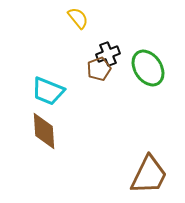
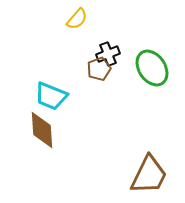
yellow semicircle: moved 1 px left, 1 px down; rotated 80 degrees clockwise
green ellipse: moved 4 px right
cyan trapezoid: moved 3 px right, 5 px down
brown diamond: moved 2 px left, 1 px up
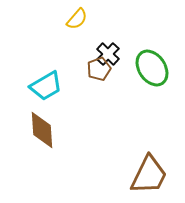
black cross: rotated 25 degrees counterclockwise
cyan trapezoid: moved 5 px left, 10 px up; rotated 52 degrees counterclockwise
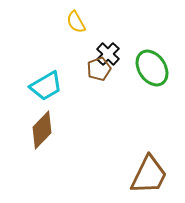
yellow semicircle: moved 1 px left, 3 px down; rotated 110 degrees clockwise
brown diamond: rotated 48 degrees clockwise
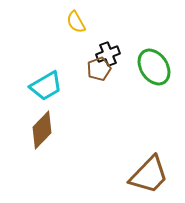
black cross: rotated 25 degrees clockwise
green ellipse: moved 2 px right, 1 px up
brown trapezoid: rotated 18 degrees clockwise
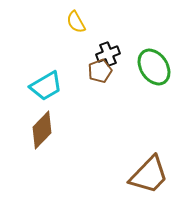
brown pentagon: moved 1 px right, 2 px down
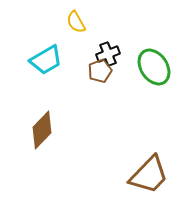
cyan trapezoid: moved 26 px up
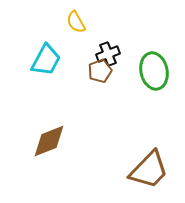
cyan trapezoid: rotated 32 degrees counterclockwise
green ellipse: moved 4 px down; rotated 21 degrees clockwise
brown diamond: moved 7 px right, 11 px down; rotated 24 degrees clockwise
brown trapezoid: moved 5 px up
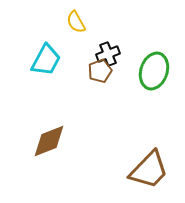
green ellipse: rotated 30 degrees clockwise
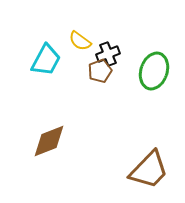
yellow semicircle: moved 4 px right, 19 px down; rotated 25 degrees counterclockwise
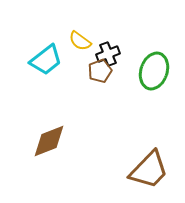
cyan trapezoid: rotated 24 degrees clockwise
